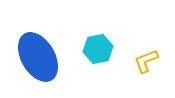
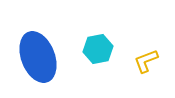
blue ellipse: rotated 9 degrees clockwise
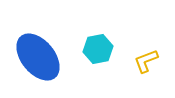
blue ellipse: rotated 18 degrees counterclockwise
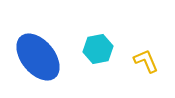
yellow L-shape: rotated 88 degrees clockwise
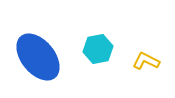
yellow L-shape: rotated 40 degrees counterclockwise
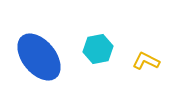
blue ellipse: moved 1 px right
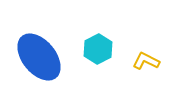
cyan hexagon: rotated 16 degrees counterclockwise
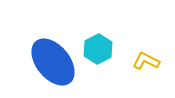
blue ellipse: moved 14 px right, 5 px down
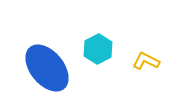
blue ellipse: moved 6 px left, 6 px down
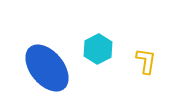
yellow L-shape: rotated 72 degrees clockwise
